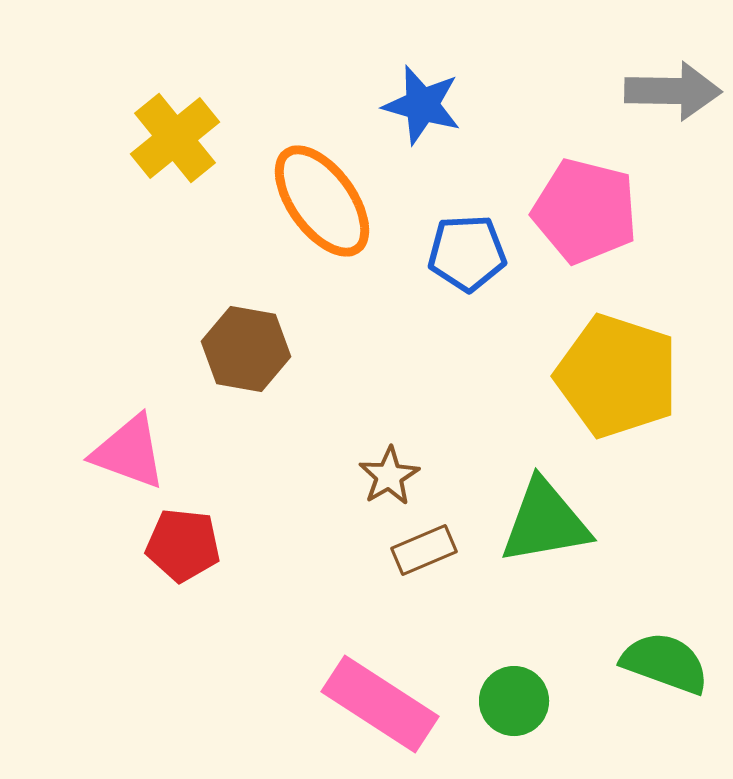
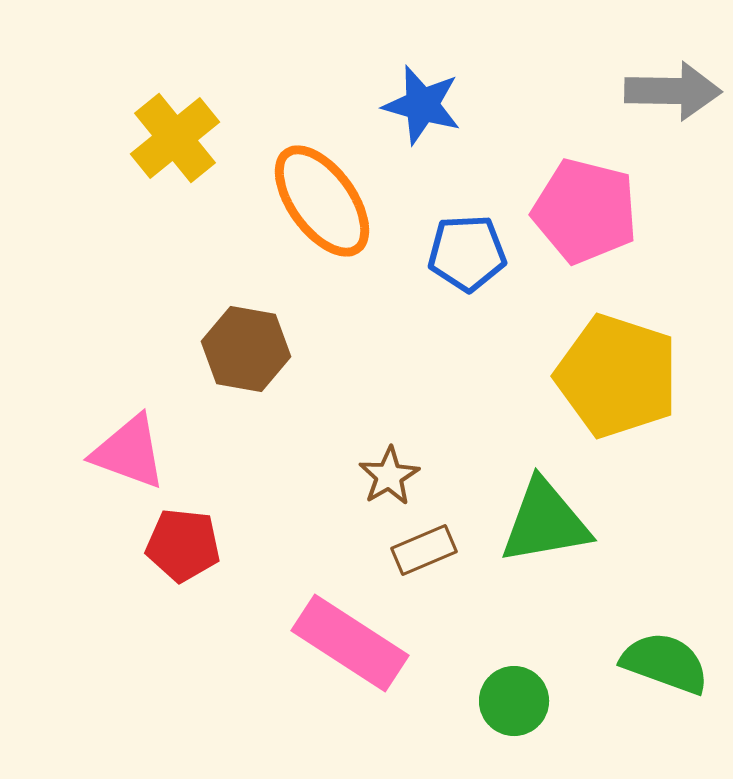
pink rectangle: moved 30 px left, 61 px up
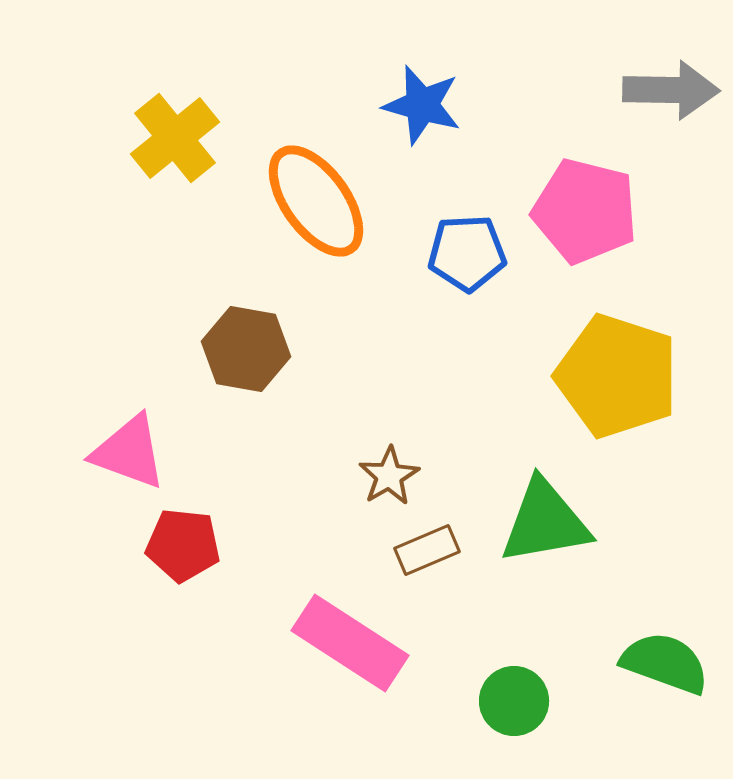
gray arrow: moved 2 px left, 1 px up
orange ellipse: moved 6 px left
brown rectangle: moved 3 px right
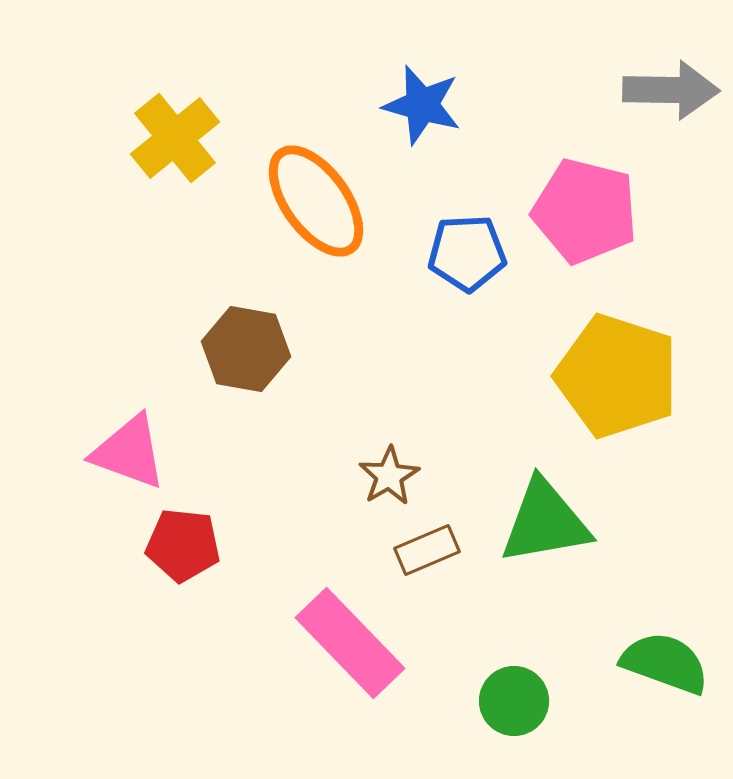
pink rectangle: rotated 13 degrees clockwise
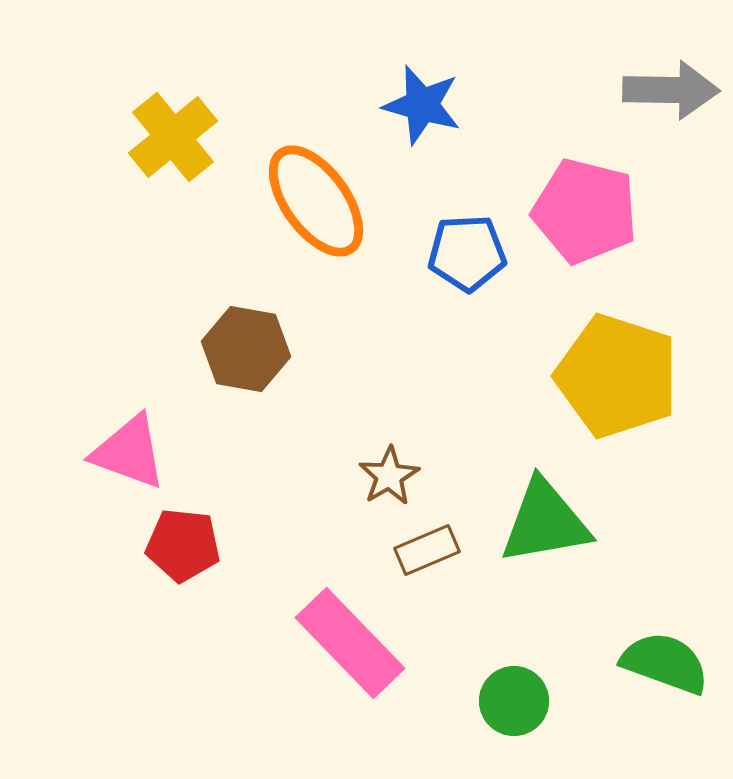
yellow cross: moved 2 px left, 1 px up
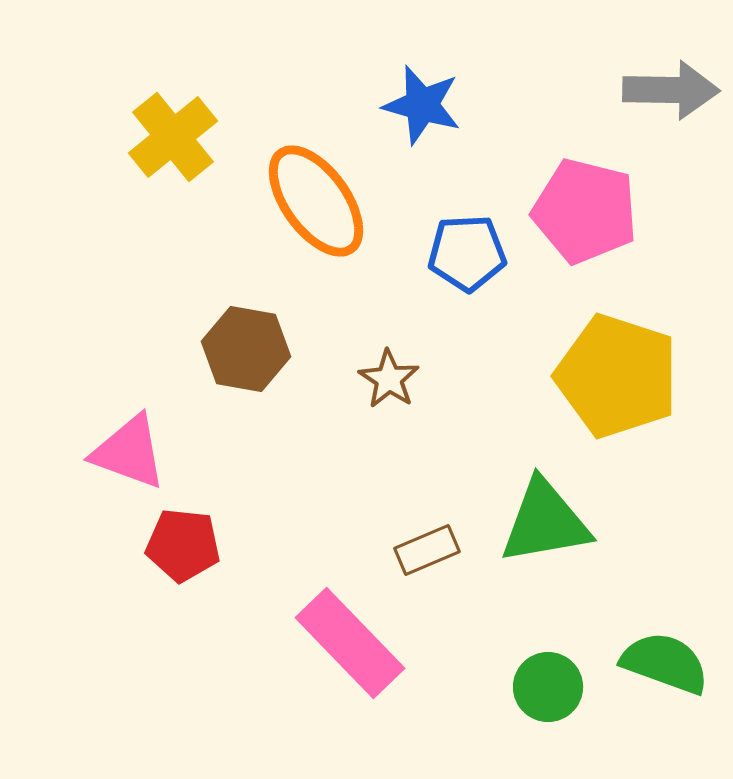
brown star: moved 97 px up; rotated 8 degrees counterclockwise
green circle: moved 34 px right, 14 px up
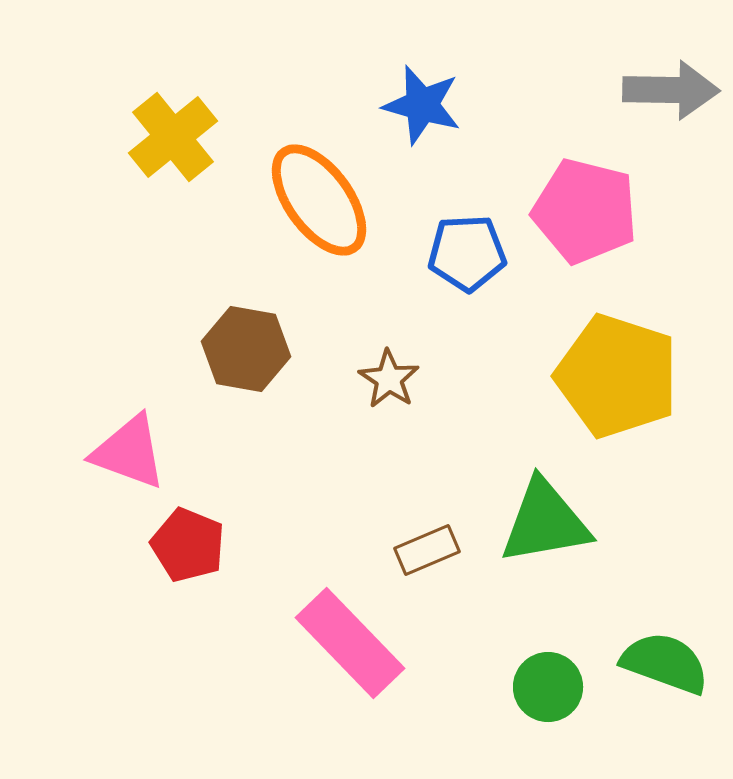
orange ellipse: moved 3 px right, 1 px up
red pentagon: moved 5 px right; rotated 16 degrees clockwise
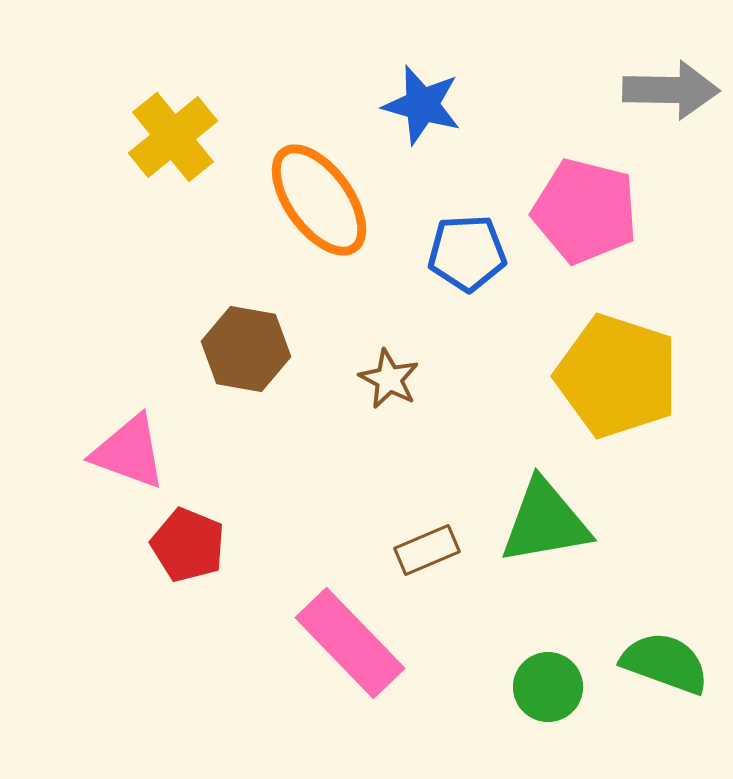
brown star: rotated 6 degrees counterclockwise
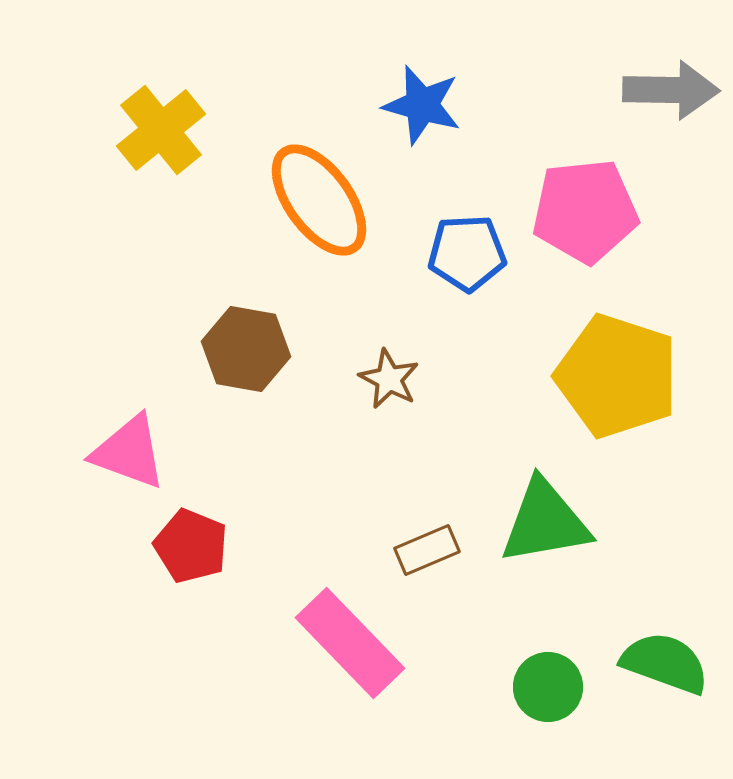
yellow cross: moved 12 px left, 7 px up
pink pentagon: rotated 20 degrees counterclockwise
red pentagon: moved 3 px right, 1 px down
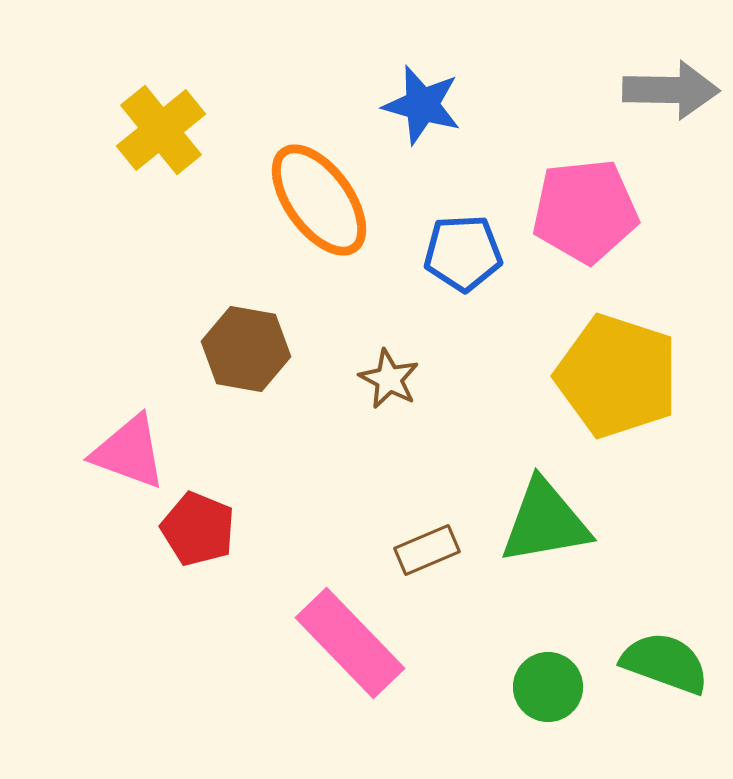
blue pentagon: moved 4 px left
red pentagon: moved 7 px right, 17 px up
